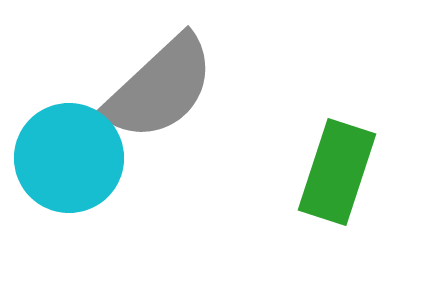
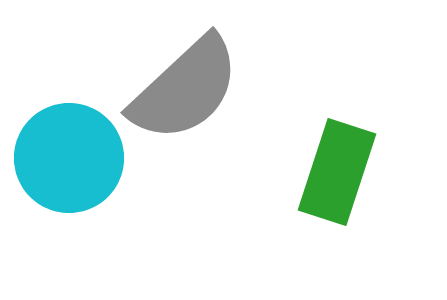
gray semicircle: moved 25 px right, 1 px down
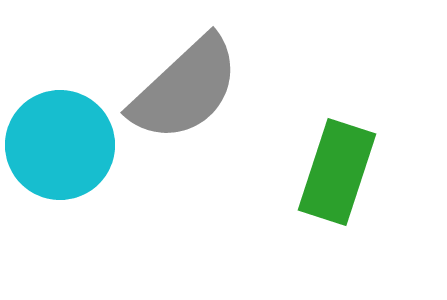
cyan circle: moved 9 px left, 13 px up
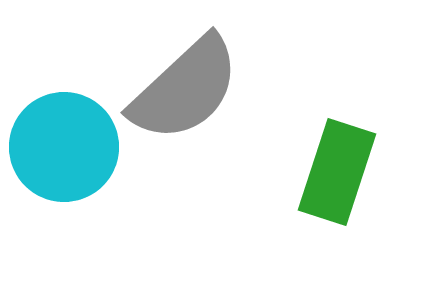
cyan circle: moved 4 px right, 2 px down
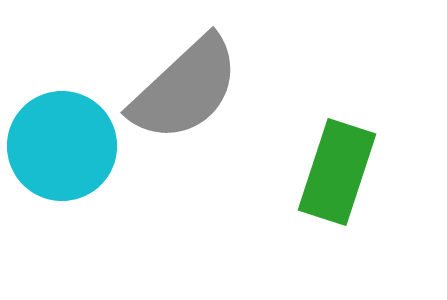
cyan circle: moved 2 px left, 1 px up
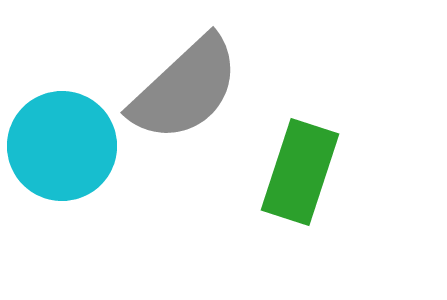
green rectangle: moved 37 px left
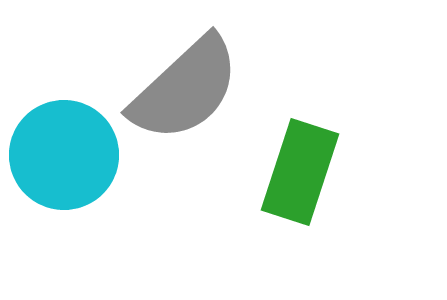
cyan circle: moved 2 px right, 9 px down
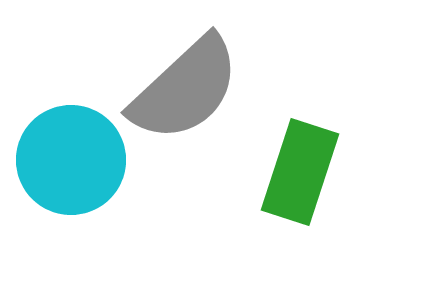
cyan circle: moved 7 px right, 5 px down
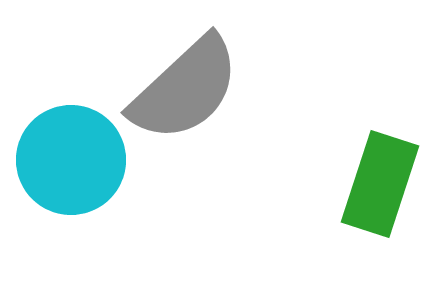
green rectangle: moved 80 px right, 12 px down
